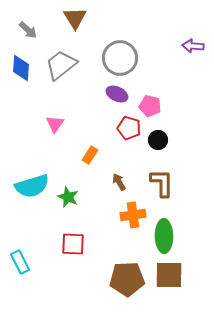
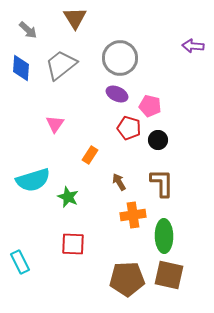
cyan semicircle: moved 1 px right, 6 px up
brown square: rotated 12 degrees clockwise
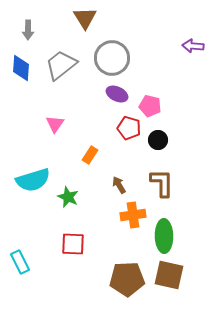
brown triangle: moved 10 px right
gray arrow: rotated 48 degrees clockwise
gray circle: moved 8 px left
brown arrow: moved 3 px down
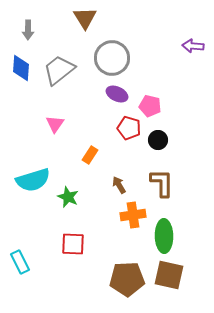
gray trapezoid: moved 2 px left, 5 px down
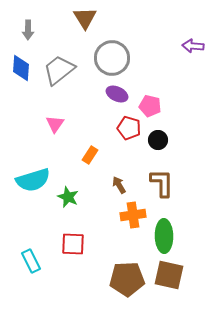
cyan rectangle: moved 11 px right, 1 px up
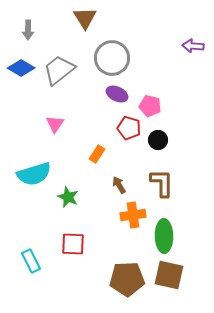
blue diamond: rotated 64 degrees counterclockwise
orange rectangle: moved 7 px right, 1 px up
cyan semicircle: moved 1 px right, 6 px up
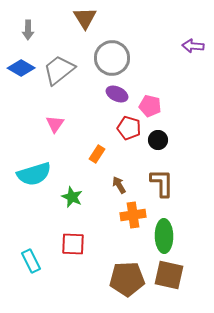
green star: moved 4 px right
